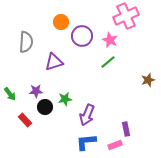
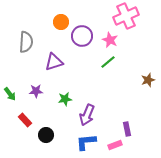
black circle: moved 1 px right, 28 px down
purple rectangle: moved 1 px right
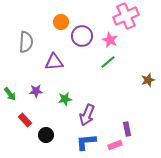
purple triangle: rotated 12 degrees clockwise
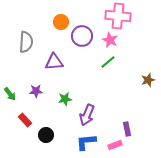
pink cross: moved 8 px left; rotated 30 degrees clockwise
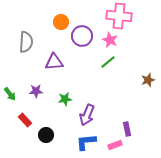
pink cross: moved 1 px right
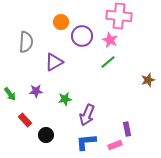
purple triangle: rotated 24 degrees counterclockwise
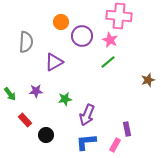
pink rectangle: rotated 40 degrees counterclockwise
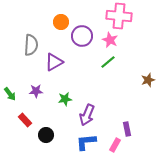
gray semicircle: moved 5 px right, 3 px down
